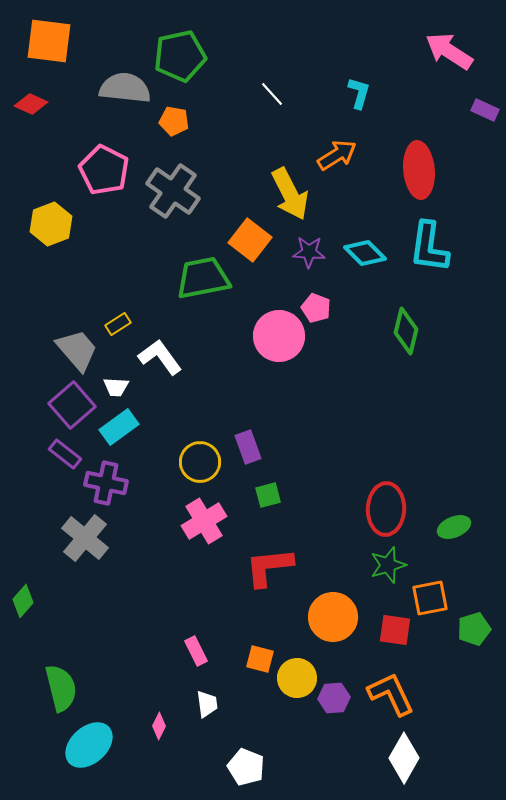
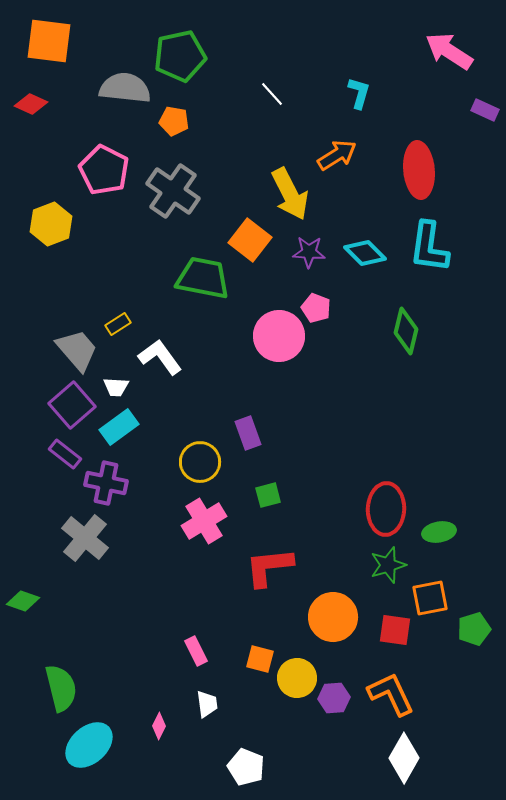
green trapezoid at (203, 278): rotated 22 degrees clockwise
purple rectangle at (248, 447): moved 14 px up
green ellipse at (454, 527): moved 15 px left, 5 px down; rotated 12 degrees clockwise
green diamond at (23, 601): rotated 68 degrees clockwise
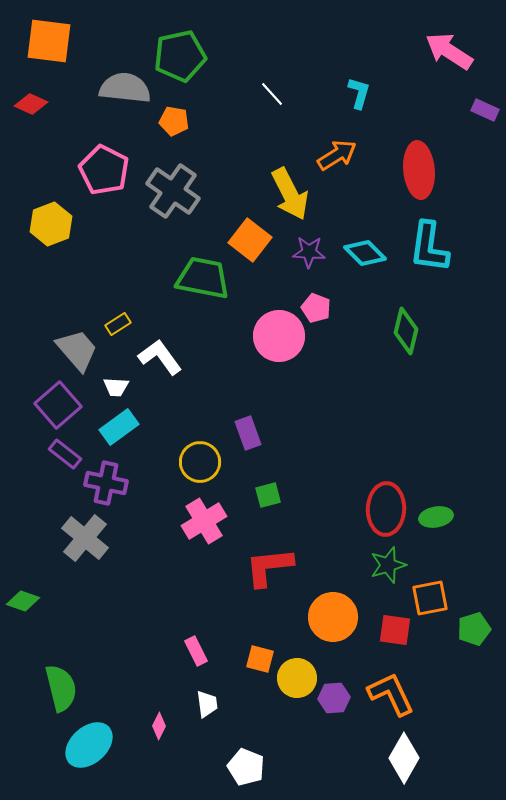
purple square at (72, 405): moved 14 px left
green ellipse at (439, 532): moved 3 px left, 15 px up
